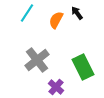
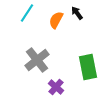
green rectangle: moved 5 px right; rotated 15 degrees clockwise
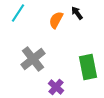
cyan line: moved 9 px left
gray cross: moved 4 px left, 1 px up
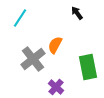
cyan line: moved 2 px right, 5 px down
orange semicircle: moved 1 px left, 25 px down
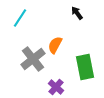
green rectangle: moved 3 px left
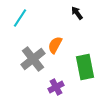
purple cross: rotated 21 degrees clockwise
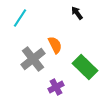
orange semicircle: rotated 126 degrees clockwise
green rectangle: rotated 35 degrees counterclockwise
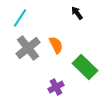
orange semicircle: moved 1 px right
gray cross: moved 5 px left, 11 px up
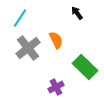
orange semicircle: moved 5 px up
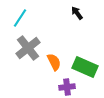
orange semicircle: moved 2 px left, 22 px down
green rectangle: rotated 20 degrees counterclockwise
purple cross: moved 11 px right; rotated 21 degrees clockwise
